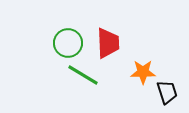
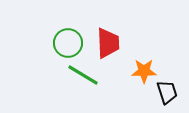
orange star: moved 1 px right, 1 px up
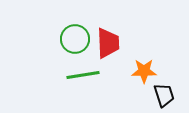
green circle: moved 7 px right, 4 px up
green line: rotated 40 degrees counterclockwise
black trapezoid: moved 3 px left, 3 px down
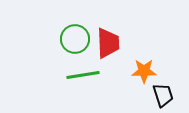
black trapezoid: moved 1 px left
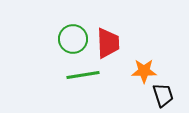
green circle: moved 2 px left
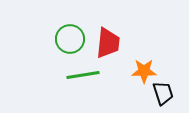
green circle: moved 3 px left
red trapezoid: rotated 8 degrees clockwise
black trapezoid: moved 2 px up
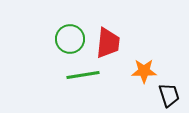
black trapezoid: moved 6 px right, 2 px down
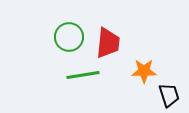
green circle: moved 1 px left, 2 px up
